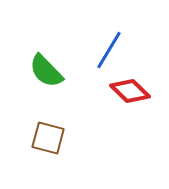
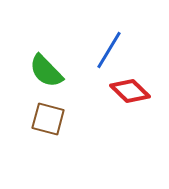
brown square: moved 19 px up
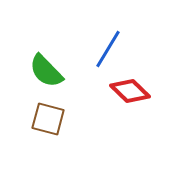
blue line: moved 1 px left, 1 px up
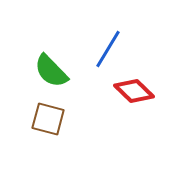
green semicircle: moved 5 px right
red diamond: moved 4 px right
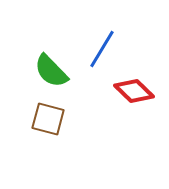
blue line: moved 6 px left
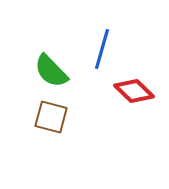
blue line: rotated 15 degrees counterclockwise
brown square: moved 3 px right, 2 px up
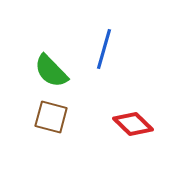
blue line: moved 2 px right
red diamond: moved 1 px left, 33 px down
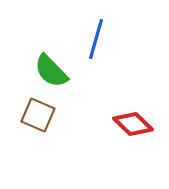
blue line: moved 8 px left, 10 px up
brown square: moved 13 px left, 2 px up; rotated 8 degrees clockwise
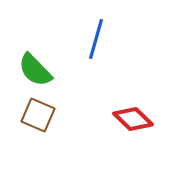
green semicircle: moved 16 px left, 1 px up
red diamond: moved 5 px up
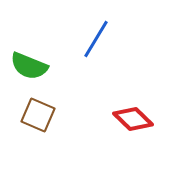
blue line: rotated 15 degrees clockwise
green semicircle: moved 6 px left, 4 px up; rotated 24 degrees counterclockwise
